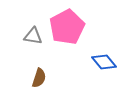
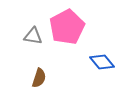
blue diamond: moved 2 px left
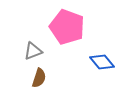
pink pentagon: rotated 24 degrees counterclockwise
gray triangle: moved 15 px down; rotated 30 degrees counterclockwise
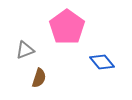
pink pentagon: rotated 16 degrees clockwise
gray triangle: moved 8 px left, 1 px up
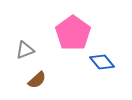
pink pentagon: moved 6 px right, 6 px down
brown semicircle: moved 2 px left, 2 px down; rotated 30 degrees clockwise
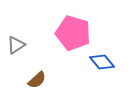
pink pentagon: rotated 20 degrees counterclockwise
gray triangle: moved 9 px left, 5 px up; rotated 12 degrees counterclockwise
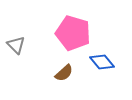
gray triangle: rotated 42 degrees counterclockwise
brown semicircle: moved 27 px right, 7 px up
